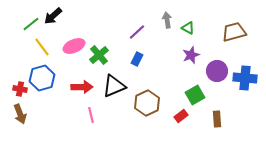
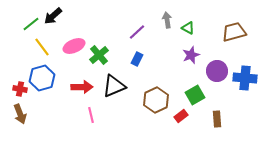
brown hexagon: moved 9 px right, 3 px up
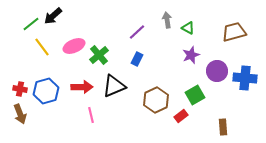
blue hexagon: moved 4 px right, 13 px down
brown rectangle: moved 6 px right, 8 px down
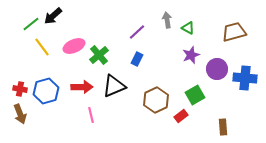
purple circle: moved 2 px up
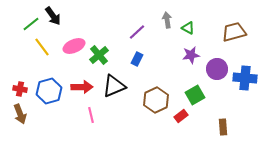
black arrow: rotated 84 degrees counterclockwise
purple star: rotated 12 degrees clockwise
blue hexagon: moved 3 px right
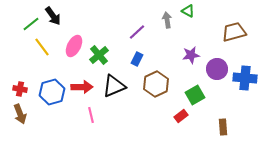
green triangle: moved 17 px up
pink ellipse: rotated 40 degrees counterclockwise
blue hexagon: moved 3 px right, 1 px down
brown hexagon: moved 16 px up
